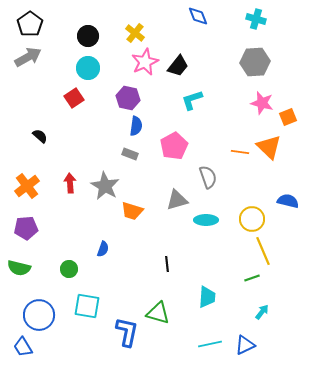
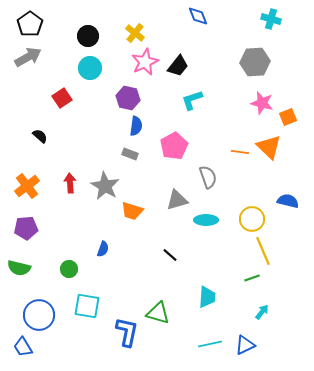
cyan cross at (256, 19): moved 15 px right
cyan circle at (88, 68): moved 2 px right
red square at (74, 98): moved 12 px left
black line at (167, 264): moved 3 px right, 9 px up; rotated 42 degrees counterclockwise
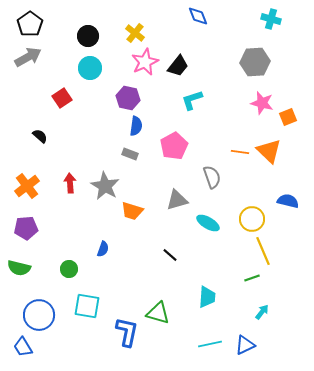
orange triangle at (269, 147): moved 4 px down
gray semicircle at (208, 177): moved 4 px right
cyan ellipse at (206, 220): moved 2 px right, 3 px down; rotated 30 degrees clockwise
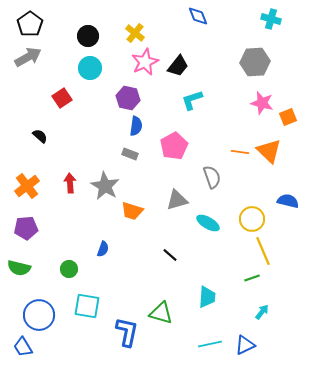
green triangle at (158, 313): moved 3 px right
